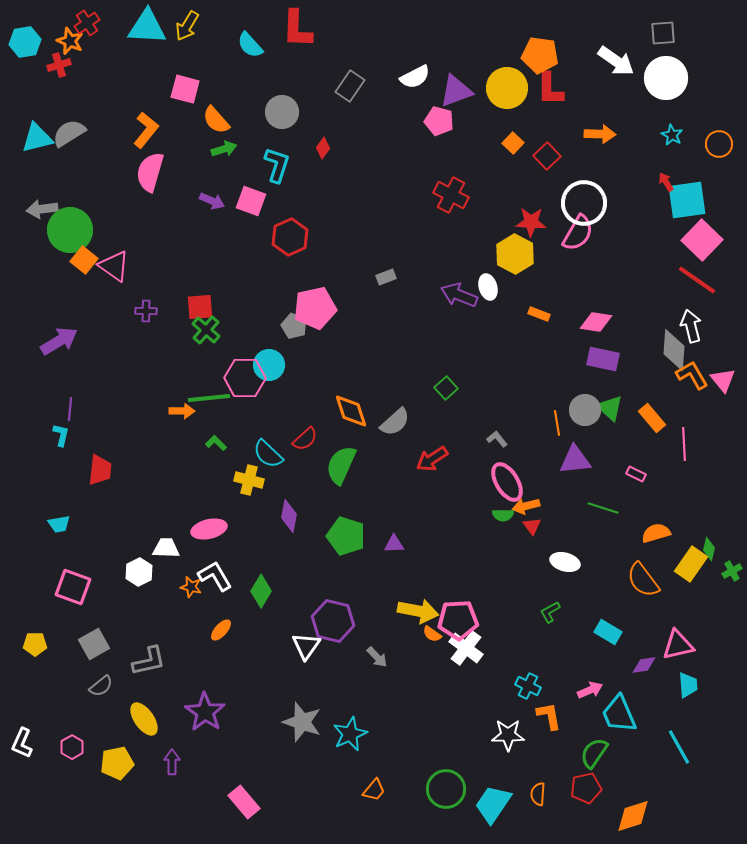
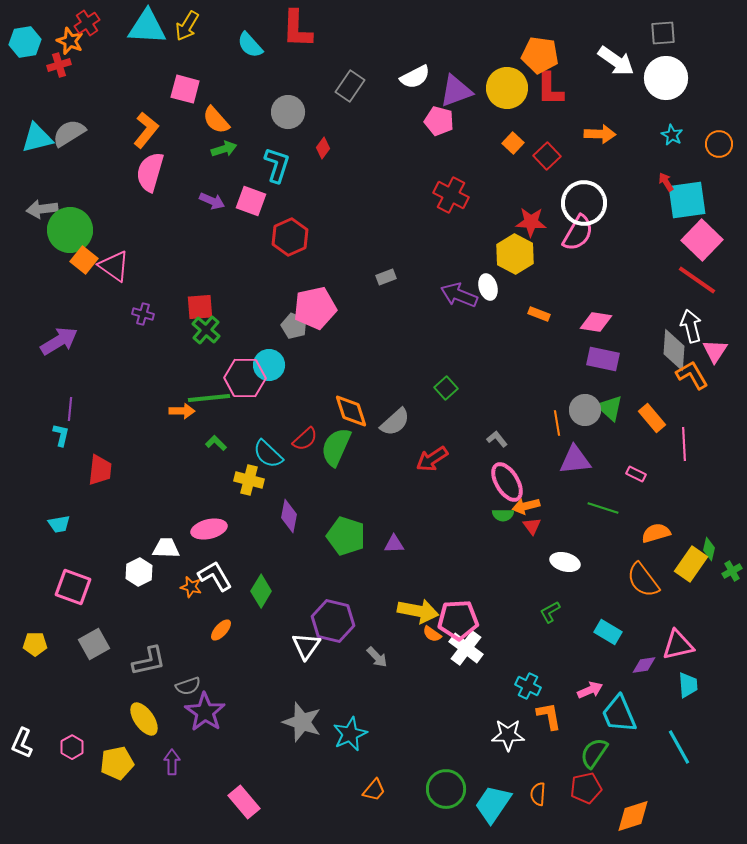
gray circle at (282, 112): moved 6 px right
purple cross at (146, 311): moved 3 px left, 3 px down; rotated 15 degrees clockwise
pink triangle at (723, 380): moved 8 px left, 29 px up; rotated 12 degrees clockwise
green semicircle at (341, 465): moved 5 px left, 18 px up
gray semicircle at (101, 686): moved 87 px right; rotated 20 degrees clockwise
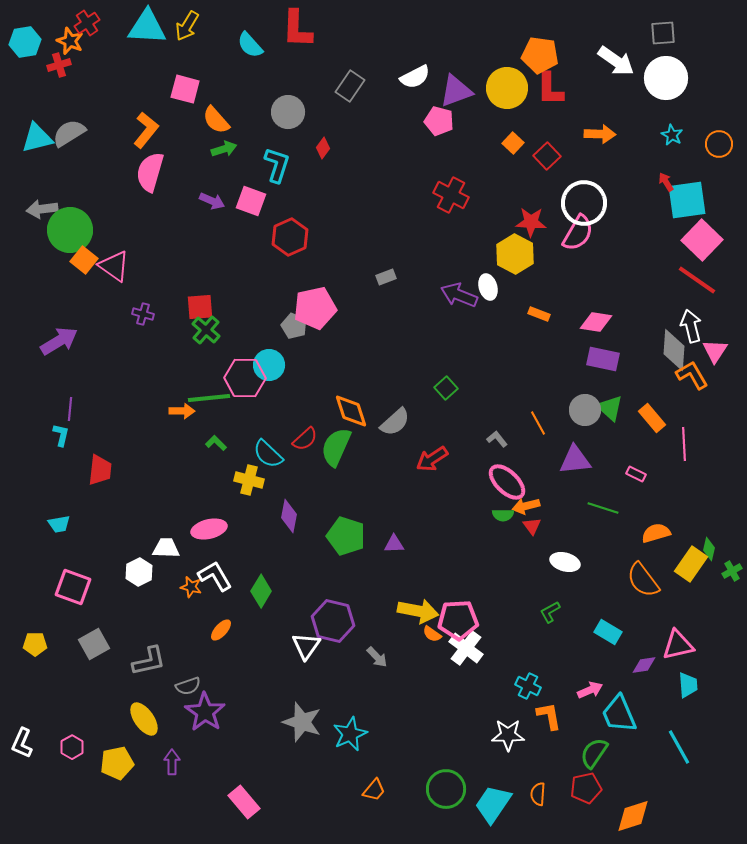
orange line at (557, 423): moved 19 px left; rotated 20 degrees counterclockwise
pink ellipse at (507, 482): rotated 15 degrees counterclockwise
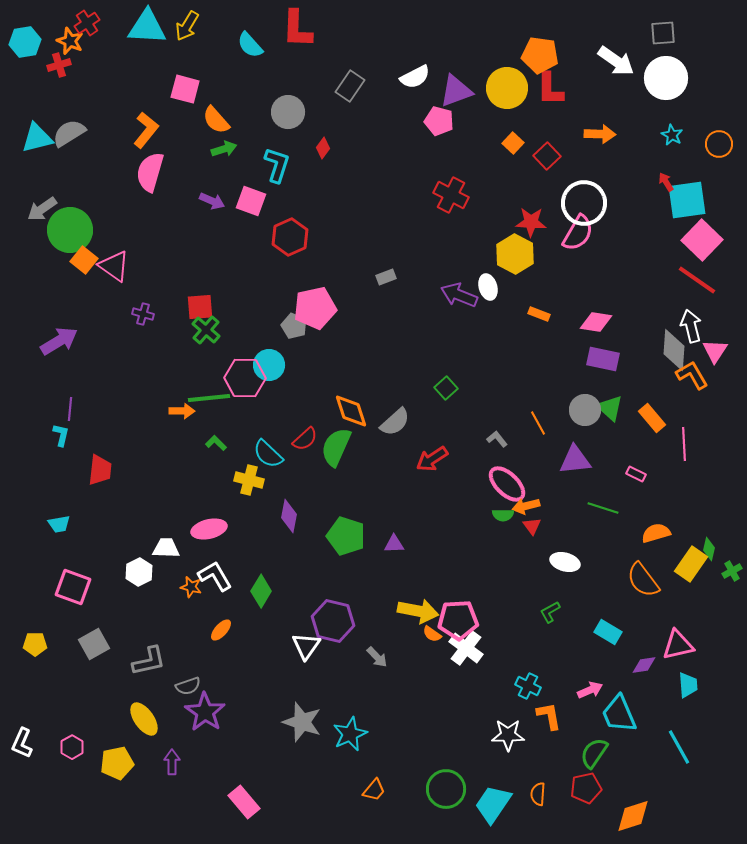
gray arrow at (42, 209): rotated 28 degrees counterclockwise
pink ellipse at (507, 482): moved 2 px down
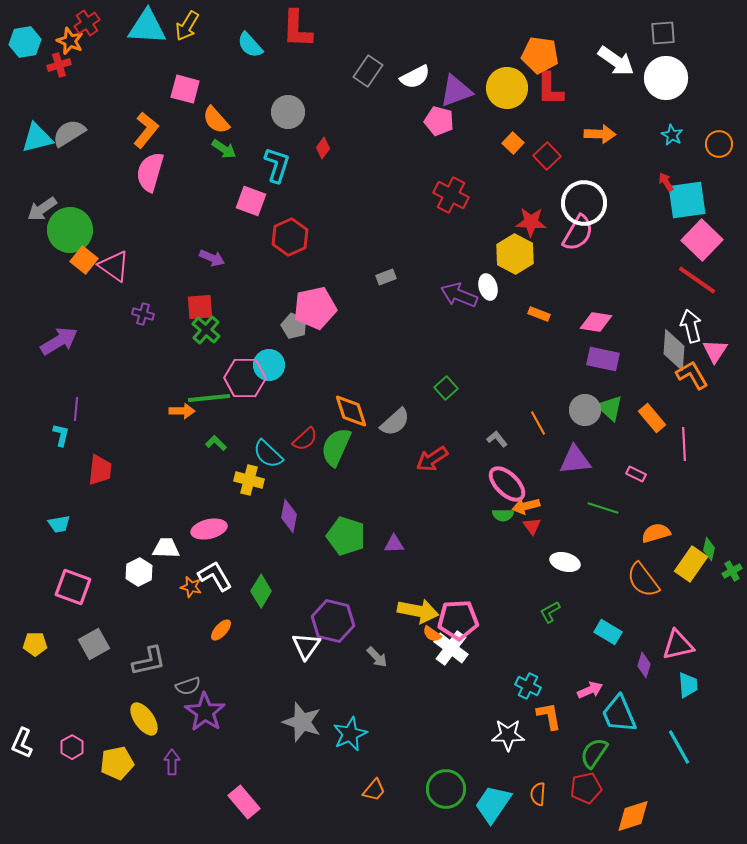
gray rectangle at (350, 86): moved 18 px right, 15 px up
green arrow at (224, 149): rotated 50 degrees clockwise
purple arrow at (212, 201): moved 57 px down
purple line at (70, 409): moved 6 px right
white cross at (466, 648): moved 15 px left
purple diamond at (644, 665): rotated 65 degrees counterclockwise
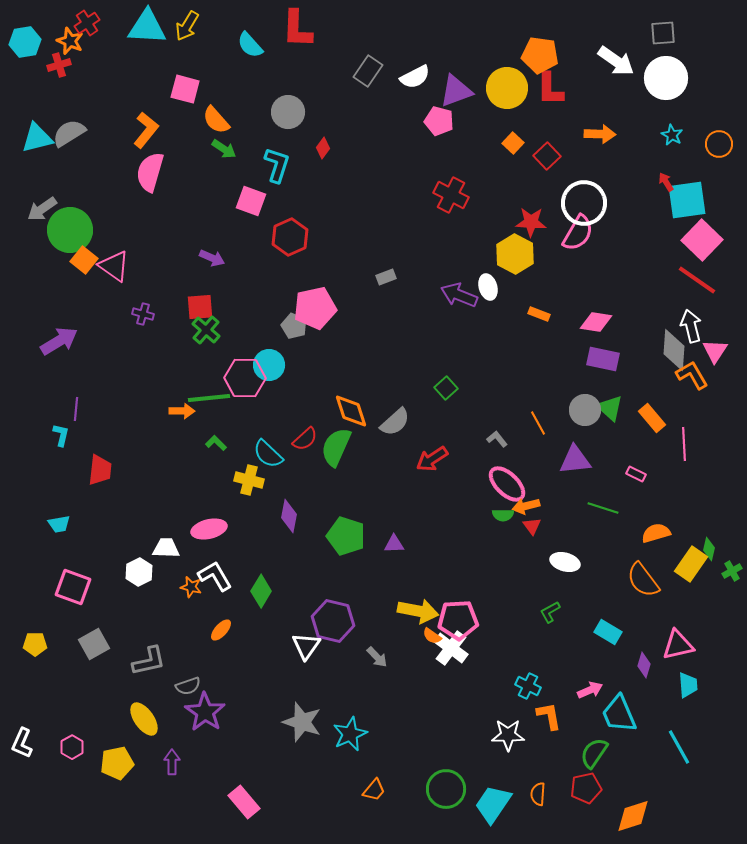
orange semicircle at (432, 634): moved 2 px down
